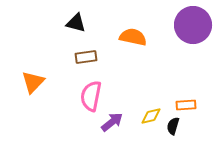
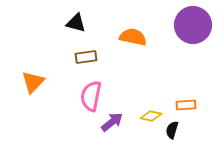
yellow diamond: rotated 25 degrees clockwise
black semicircle: moved 1 px left, 4 px down
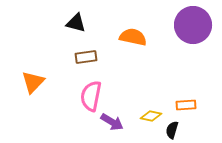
purple arrow: rotated 70 degrees clockwise
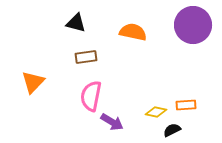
orange semicircle: moved 5 px up
yellow diamond: moved 5 px right, 4 px up
black semicircle: rotated 48 degrees clockwise
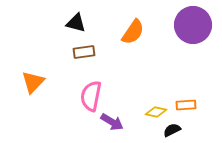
orange semicircle: rotated 112 degrees clockwise
brown rectangle: moved 2 px left, 5 px up
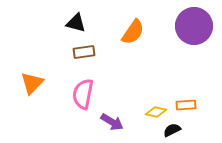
purple circle: moved 1 px right, 1 px down
orange triangle: moved 1 px left, 1 px down
pink semicircle: moved 8 px left, 2 px up
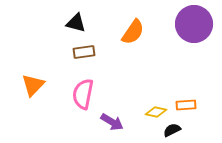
purple circle: moved 2 px up
orange triangle: moved 1 px right, 2 px down
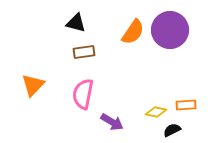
purple circle: moved 24 px left, 6 px down
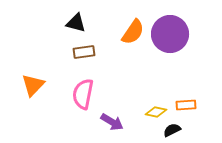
purple circle: moved 4 px down
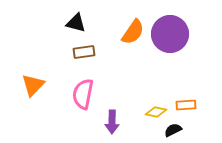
purple arrow: rotated 60 degrees clockwise
black semicircle: moved 1 px right
